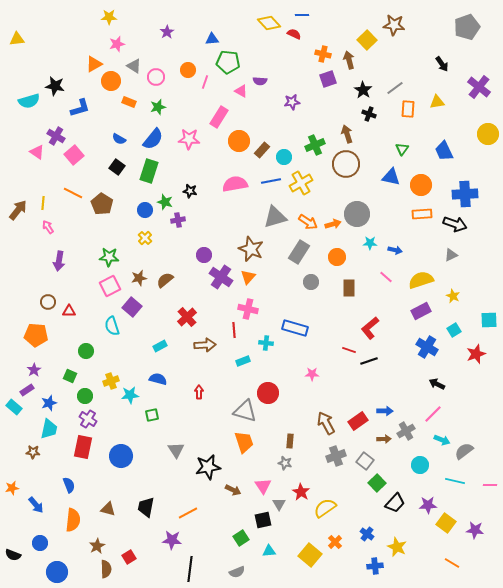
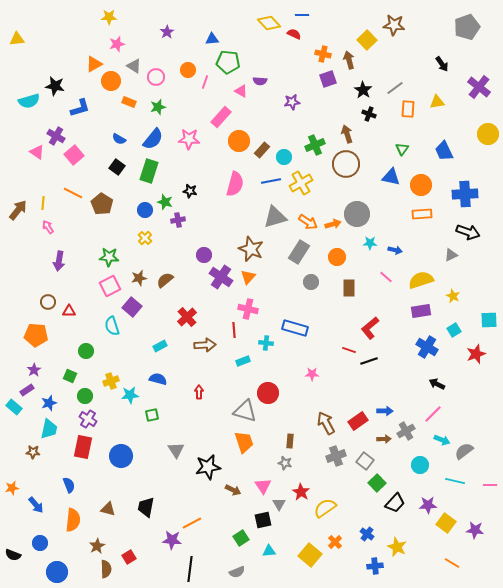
pink rectangle at (219, 117): moved 2 px right; rotated 10 degrees clockwise
pink semicircle at (235, 184): rotated 115 degrees clockwise
black arrow at (455, 224): moved 13 px right, 8 px down
purple rectangle at (421, 311): rotated 18 degrees clockwise
orange line at (188, 513): moved 4 px right, 10 px down
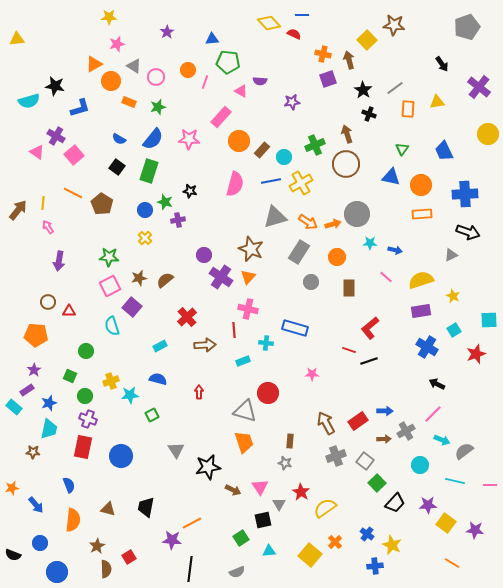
green square at (152, 415): rotated 16 degrees counterclockwise
purple cross at (88, 419): rotated 12 degrees counterclockwise
pink triangle at (263, 486): moved 3 px left, 1 px down
yellow star at (397, 547): moved 5 px left, 2 px up
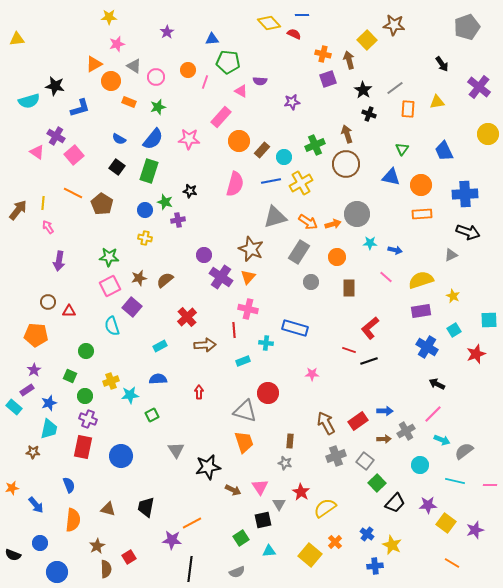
yellow cross at (145, 238): rotated 32 degrees counterclockwise
blue semicircle at (158, 379): rotated 18 degrees counterclockwise
purple star at (475, 530): rotated 24 degrees counterclockwise
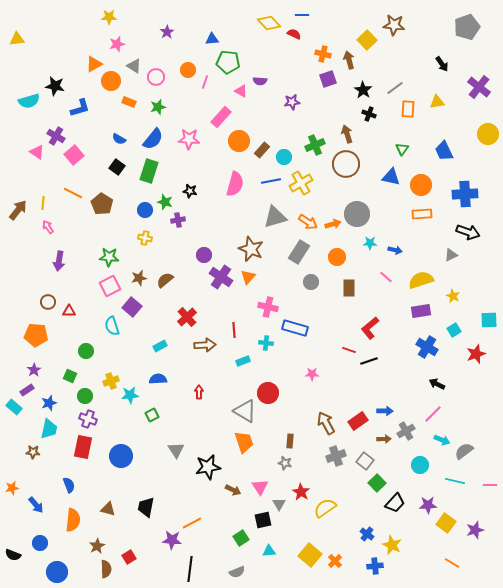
pink cross at (248, 309): moved 20 px right, 2 px up
gray triangle at (245, 411): rotated 15 degrees clockwise
orange cross at (335, 542): moved 19 px down
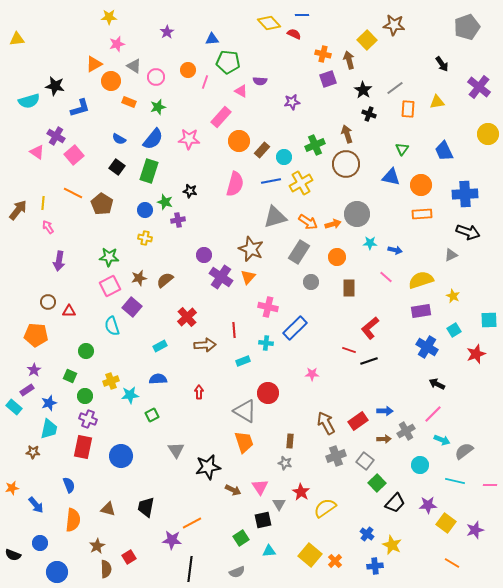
blue rectangle at (295, 328): rotated 60 degrees counterclockwise
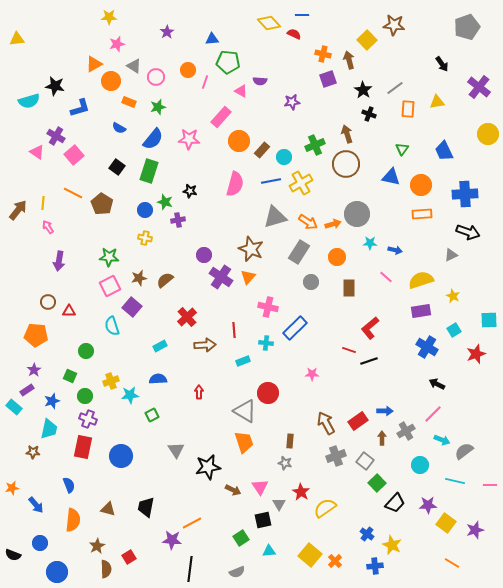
blue semicircle at (119, 139): moved 11 px up
blue star at (49, 403): moved 3 px right, 2 px up
brown arrow at (384, 439): moved 2 px left, 1 px up; rotated 88 degrees counterclockwise
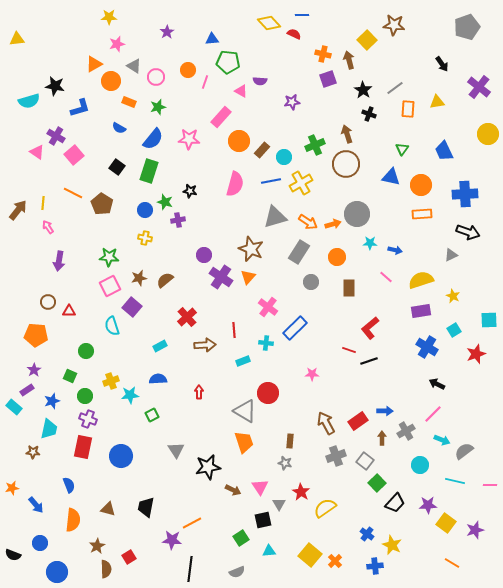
pink cross at (268, 307): rotated 24 degrees clockwise
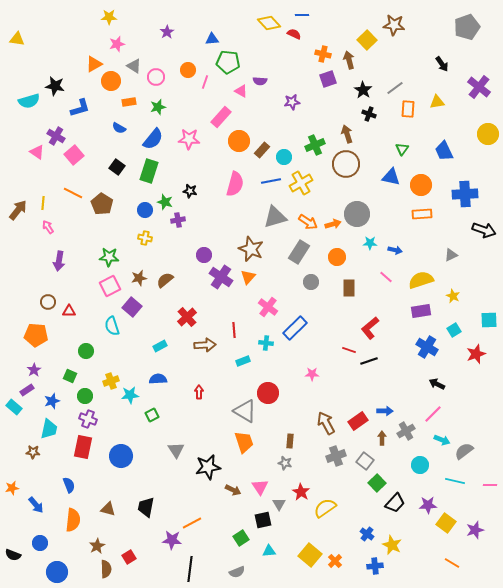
yellow triangle at (17, 39): rotated 14 degrees clockwise
orange rectangle at (129, 102): rotated 32 degrees counterclockwise
black arrow at (468, 232): moved 16 px right, 2 px up
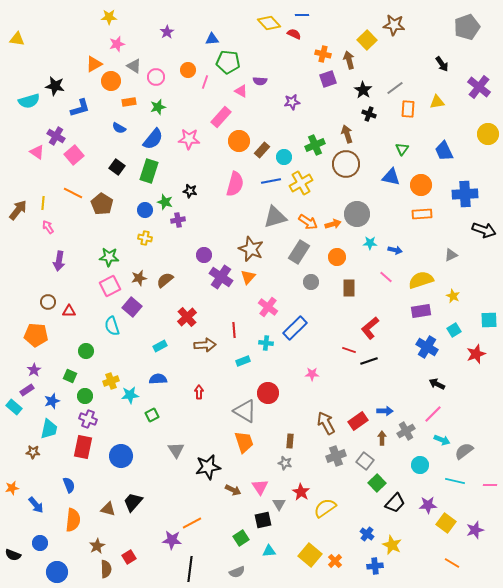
black trapezoid at (146, 507): moved 13 px left, 5 px up; rotated 30 degrees clockwise
